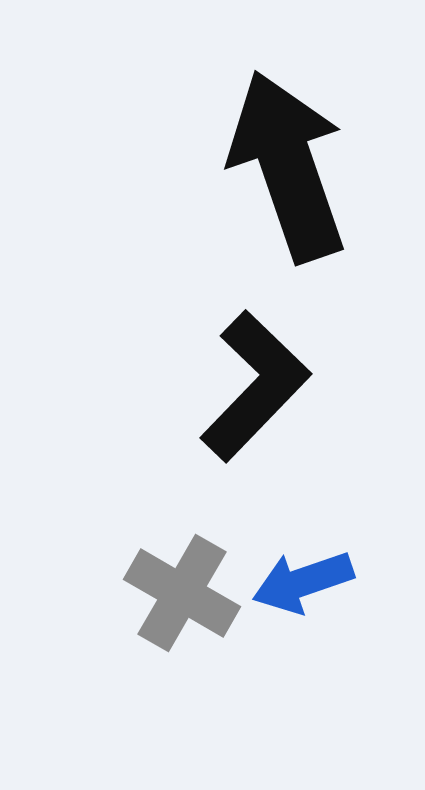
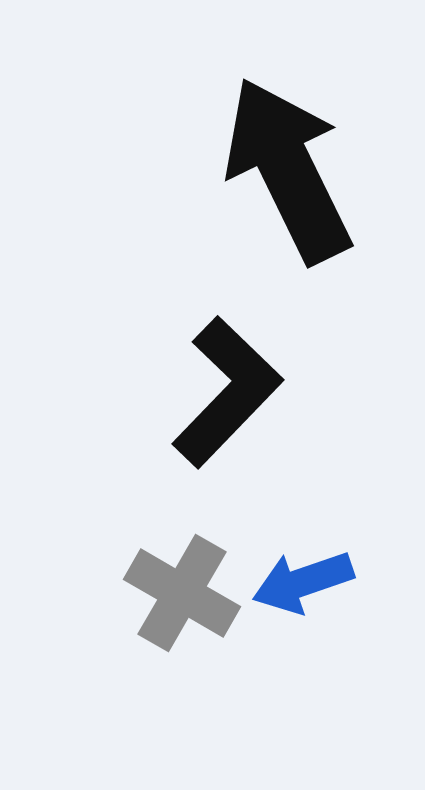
black arrow: moved 4 px down; rotated 7 degrees counterclockwise
black L-shape: moved 28 px left, 6 px down
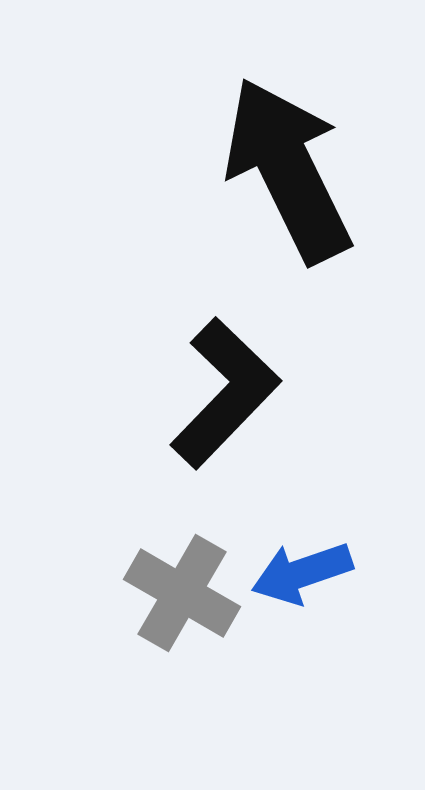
black L-shape: moved 2 px left, 1 px down
blue arrow: moved 1 px left, 9 px up
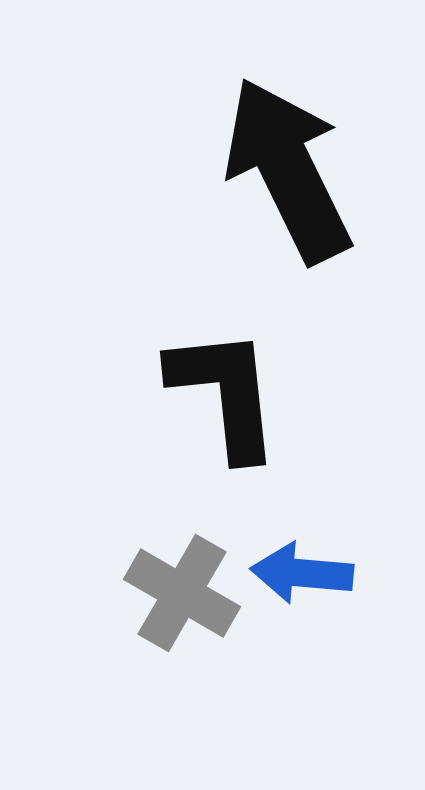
black L-shape: rotated 50 degrees counterclockwise
blue arrow: rotated 24 degrees clockwise
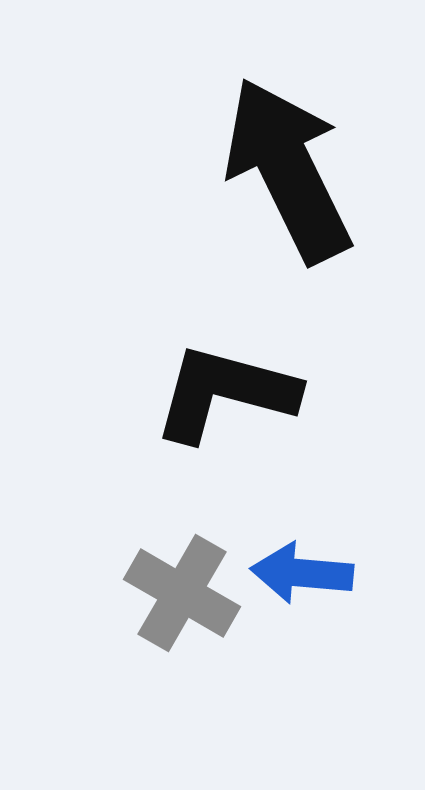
black L-shape: rotated 69 degrees counterclockwise
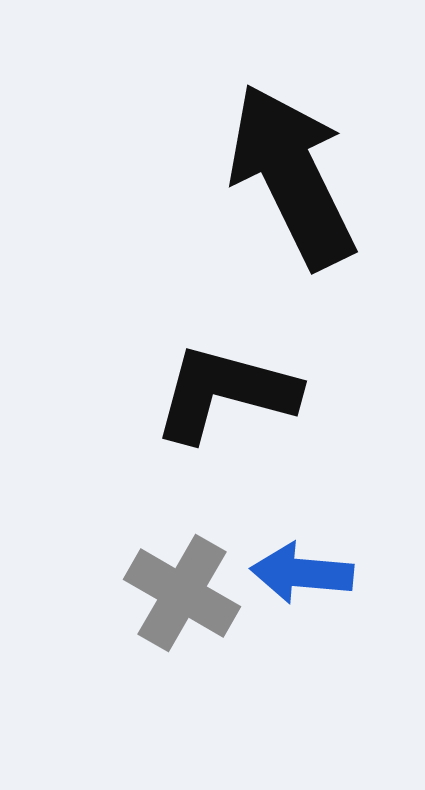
black arrow: moved 4 px right, 6 px down
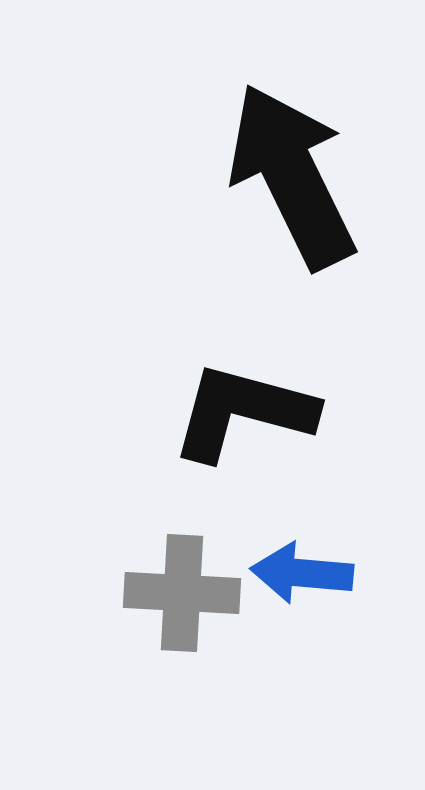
black L-shape: moved 18 px right, 19 px down
gray cross: rotated 27 degrees counterclockwise
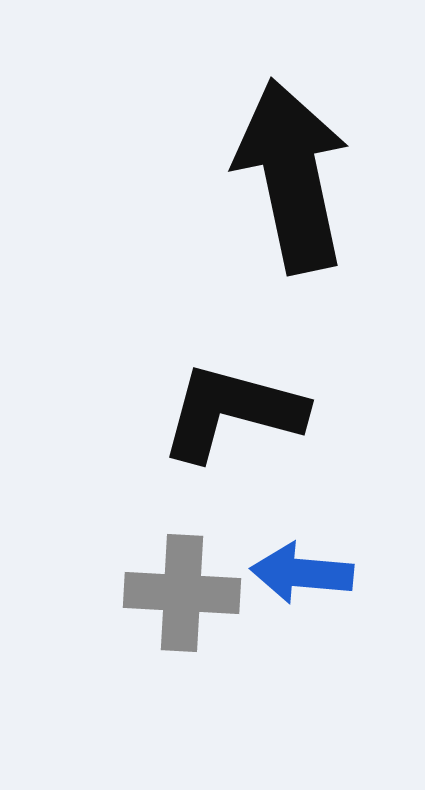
black arrow: rotated 14 degrees clockwise
black L-shape: moved 11 px left
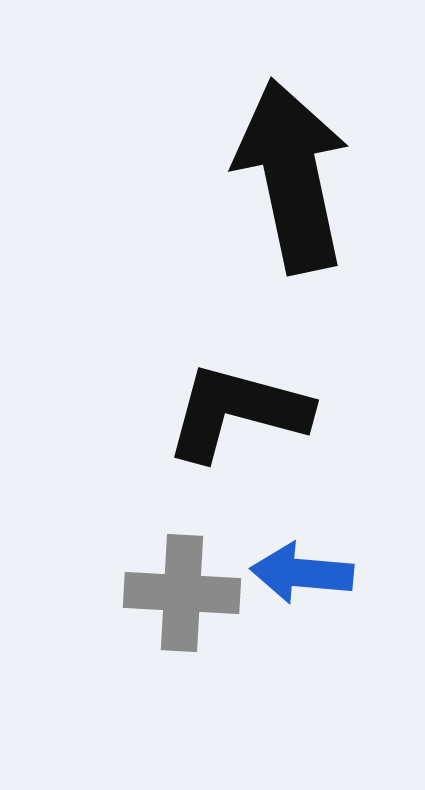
black L-shape: moved 5 px right
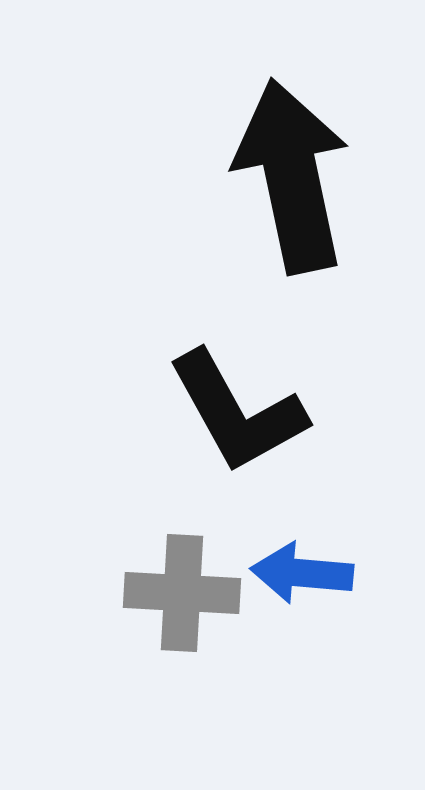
black L-shape: rotated 134 degrees counterclockwise
